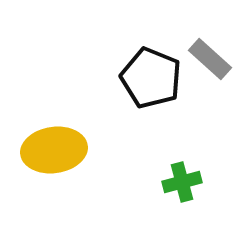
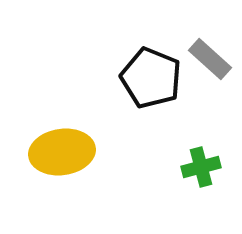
yellow ellipse: moved 8 px right, 2 px down
green cross: moved 19 px right, 15 px up
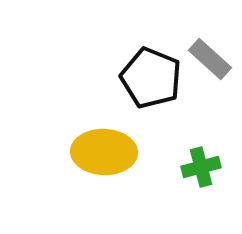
yellow ellipse: moved 42 px right; rotated 10 degrees clockwise
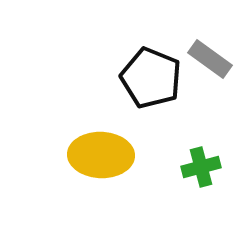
gray rectangle: rotated 6 degrees counterclockwise
yellow ellipse: moved 3 px left, 3 px down
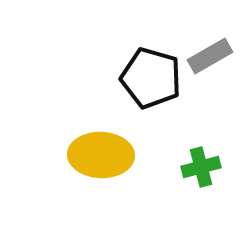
gray rectangle: moved 3 px up; rotated 66 degrees counterclockwise
black pentagon: rotated 6 degrees counterclockwise
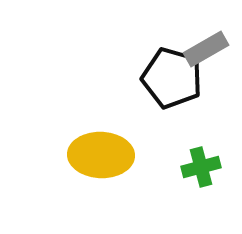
gray rectangle: moved 4 px left, 7 px up
black pentagon: moved 21 px right
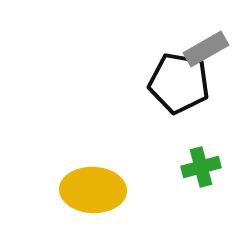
black pentagon: moved 7 px right, 5 px down; rotated 6 degrees counterclockwise
yellow ellipse: moved 8 px left, 35 px down
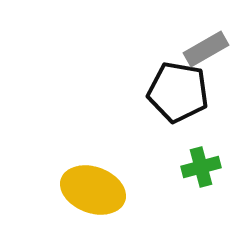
black pentagon: moved 1 px left, 9 px down
yellow ellipse: rotated 18 degrees clockwise
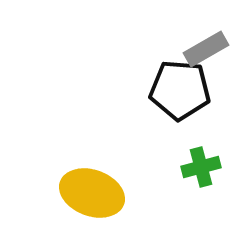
black pentagon: moved 2 px right, 2 px up; rotated 6 degrees counterclockwise
yellow ellipse: moved 1 px left, 3 px down
